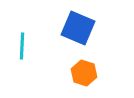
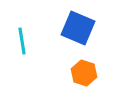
cyan line: moved 5 px up; rotated 12 degrees counterclockwise
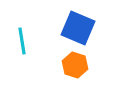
orange hexagon: moved 9 px left, 8 px up
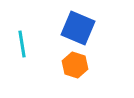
cyan line: moved 3 px down
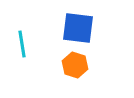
blue square: rotated 16 degrees counterclockwise
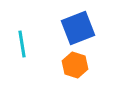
blue square: rotated 28 degrees counterclockwise
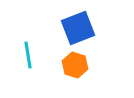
cyan line: moved 6 px right, 11 px down
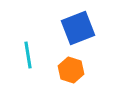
orange hexagon: moved 4 px left, 5 px down
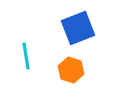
cyan line: moved 2 px left, 1 px down
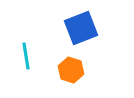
blue square: moved 3 px right
